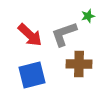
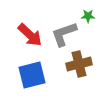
green star: rotated 16 degrees clockwise
brown cross: rotated 15 degrees counterclockwise
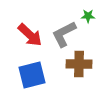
gray L-shape: rotated 8 degrees counterclockwise
brown cross: rotated 15 degrees clockwise
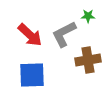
brown cross: moved 9 px right, 4 px up; rotated 10 degrees counterclockwise
blue square: rotated 12 degrees clockwise
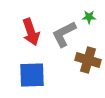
green star: moved 1 px right, 1 px down
red arrow: moved 1 px right, 3 px up; rotated 28 degrees clockwise
brown cross: rotated 25 degrees clockwise
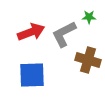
red arrow: rotated 92 degrees counterclockwise
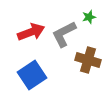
green star: rotated 16 degrees counterclockwise
blue square: rotated 32 degrees counterclockwise
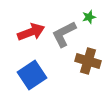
brown cross: moved 1 px down
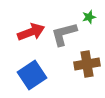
gray L-shape: rotated 12 degrees clockwise
brown cross: moved 1 px left, 3 px down; rotated 25 degrees counterclockwise
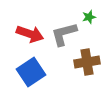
red arrow: moved 1 px left, 2 px down; rotated 40 degrees clockwise
brown cross: moved 2 px up
blue square: moved 1 px left, 3 px up
